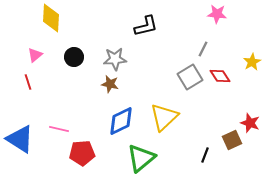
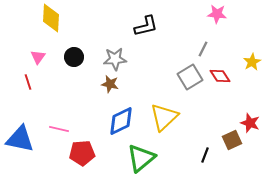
pink triangle: moved 3 px right, 2 px down; rotated 14 degrees counterclockwise
blue triangle: rotated 20 degrees counterclockwise
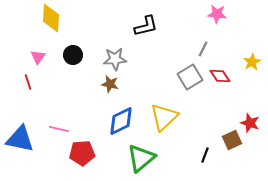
black circle: moved 1 px left, 2 px up
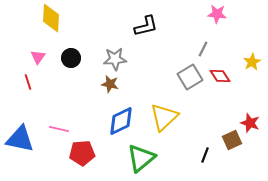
black circle: moved 2 px left, 3 px down
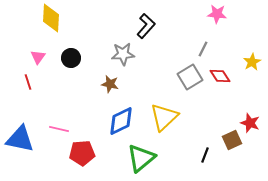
black L-shape: rotated 35 degrees counterclockwise
gray star: moved 8 px right, 5 px up
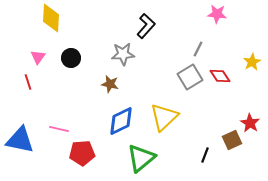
gray line: moved 5 px left
red star: rotated 12 degrees clockwise
blue triangle: moved 1 px down
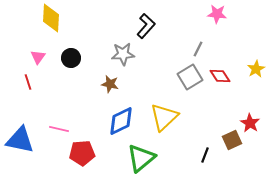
yellow star: moved 4 px right, 7 px down
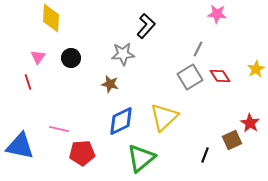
blue triangle: moved 6 px down
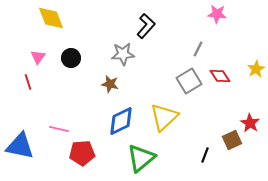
yellow diamond: rotated 24 degrees counterclockwise
gray square: moved 1 px left, 4 px down
